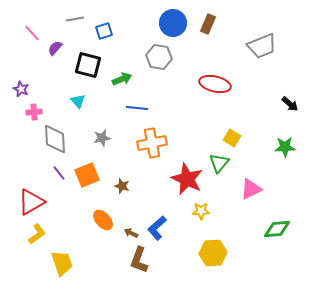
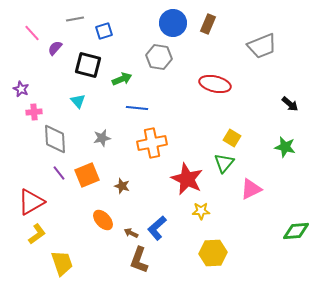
green star: rotated 15 degrees clockwise
green triangle: moved 5 px right
green diamond: moved 19 px right, 2 px down
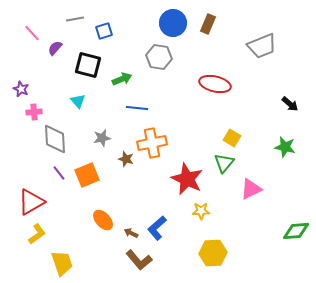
brown star: moved 4 px right, 27 px up
brown L-shape: rotated 60 degrees counterclockwise
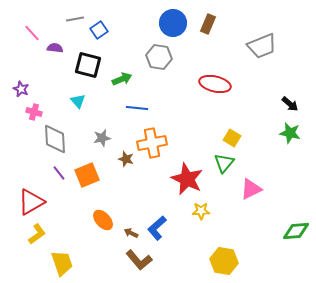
blue square: moved 5 px left, 1 px up; rotated 18 degrees counterclockwise
purple semicircle: rotated 56 degrees clockwise
pink cross: rotated 21 degrees clockwise
green star: moved 5 px right, 14 px up
yellow hexagon: moved 11 px right, 8 px down; rotated 12 degrees clockwise
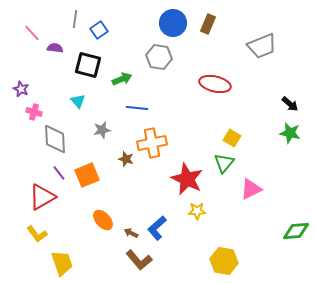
gray line: rotated 72 degrees counterclockwise
gray star: moved 8 px up
red triangle: moved 11 px right, 5 px up
yellow star: moved 4 px left
yellow L-shape: rotated 90 degrees clockwise
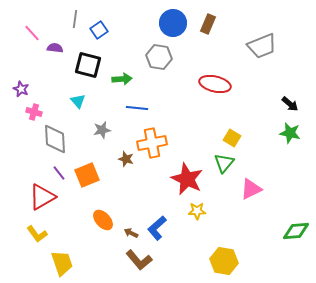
green arrow: rotated 18 degrees clockwise
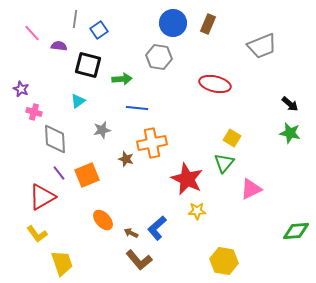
purple semicircle: moved 4 px right, 2 px up
cyan triangle: rotated 35 degrees clockwise
